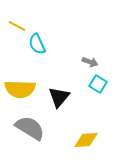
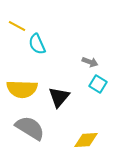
yellow semicircle: moved 2 px right
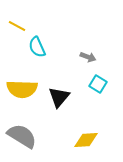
cyan semicircle: moved 3 px down
gray arrow: moved 2 px left, 5 px up
gray semicircle: moved 8 px left, 8 px down
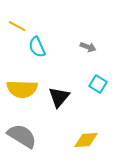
gray arrow: moved 10 px up
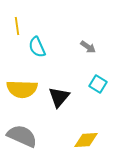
yellow line: rotated 54 degrees clockwise
gray arrow: rotated 14 degrees clockwise
gray semicircle: rotated 8 degrees counterclockwise
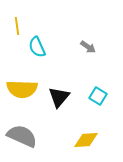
cyan square: moved 12 px down
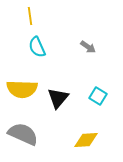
yellow line: moved 13 px right, 10 px up
black triangle: moved 1 px left, 1 px down
gray semicircle: moved 1 px right, 2 px up
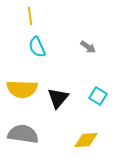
gray semicircle: rotated 16 degrees counterclockwise
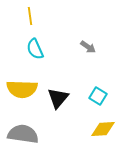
cyan semicircle: moved 2 px left, 2 px down
yellow diamond: moved 17 px right, 11 px up
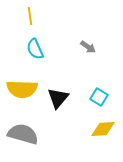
cyan square: moved 1 px right, 1 px down
gray semicircle: rotated 8 degrees clockwise
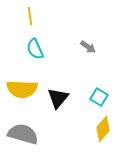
yellow diamond: rotated 45 degrees counterclockwise
